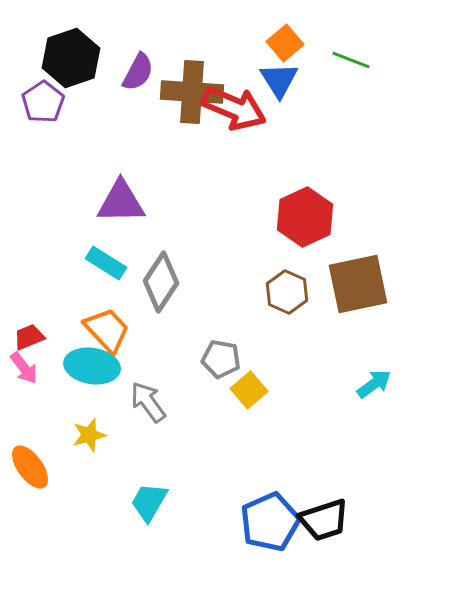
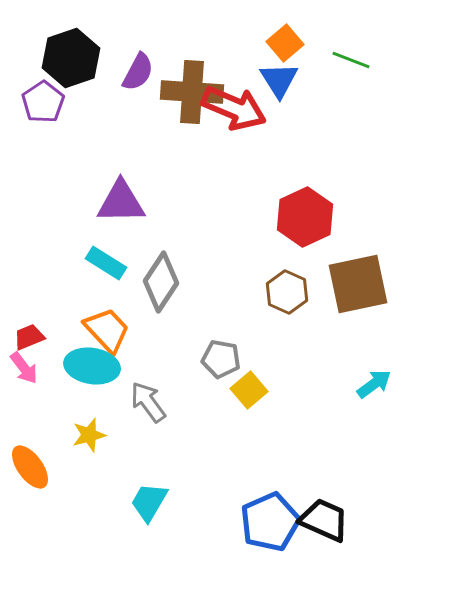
black trapezoid: rotated 138 degrees counterclockwise
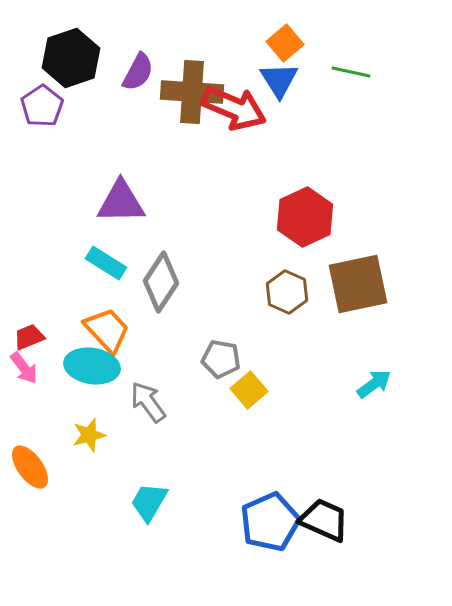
green line: moved 12 px down; rotated 9 degrees counterclockwise
purple pentagon: moved 1 px left, 4 px down
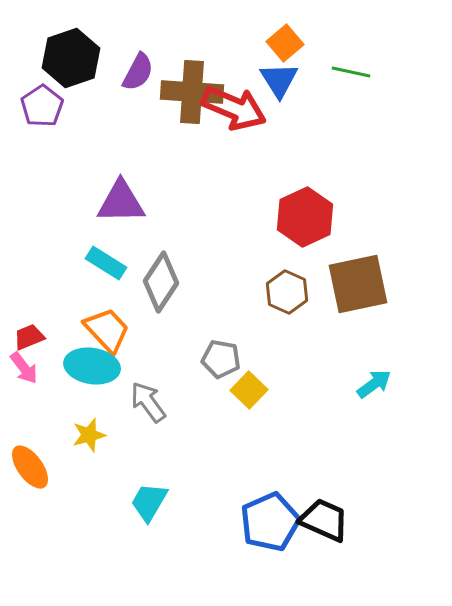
yellow square: rotated 6 degrees counterclockwise
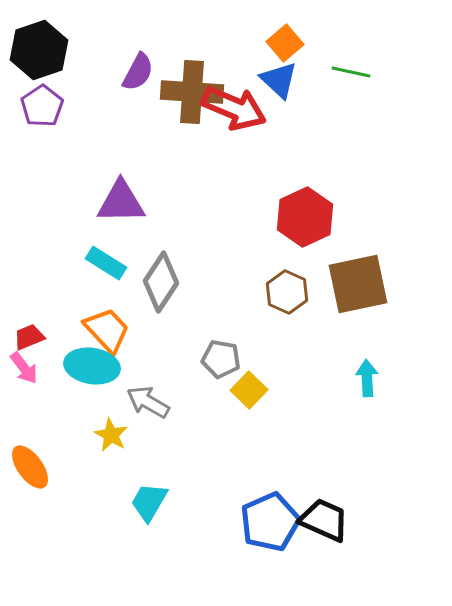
black hexagon: moved 32 px left, 8 px up
blue triangle: rotated 15 degrees counterclockwise
cyan arrow: moved 7 px left, 6 px up; rotated 57 degrees counterclockwise
gray arrow: rotated 24 degrees counterclockwise
yellow star: moved 22 px right; rotated 28 degrees counterclockwise
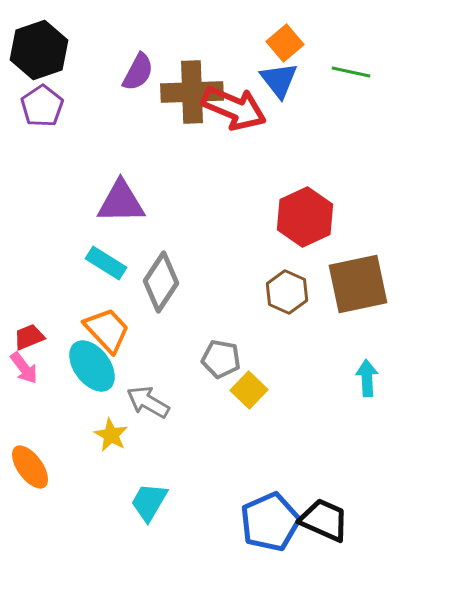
blue triangle: rotated 9 degrees clockwise
brown cross: rotated 6 degrees counterclockwise
cyan ellipse: rotated 44 degrees clockwise
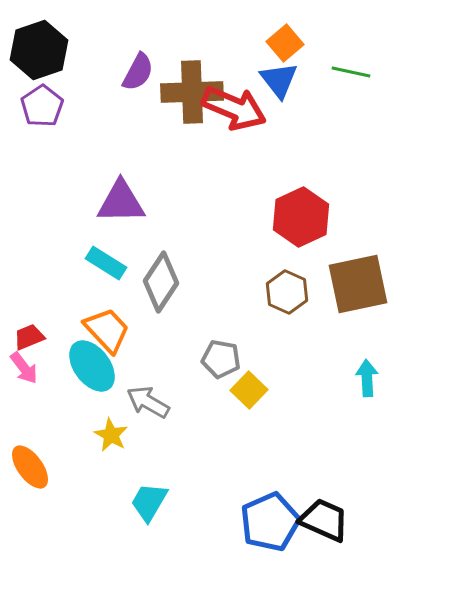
red hexagon: moved 4 px left
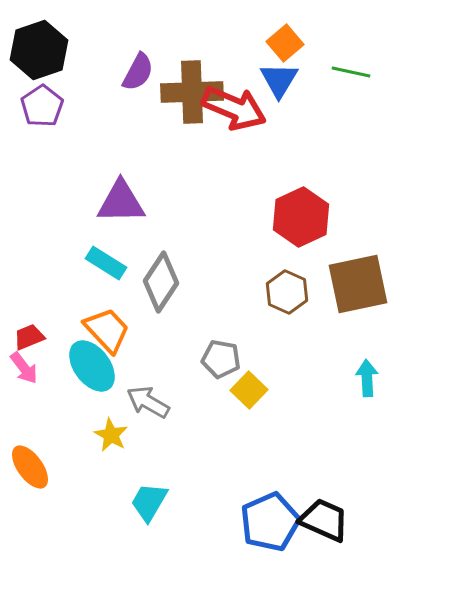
blue triangle: rotated 9 degrees clockwise
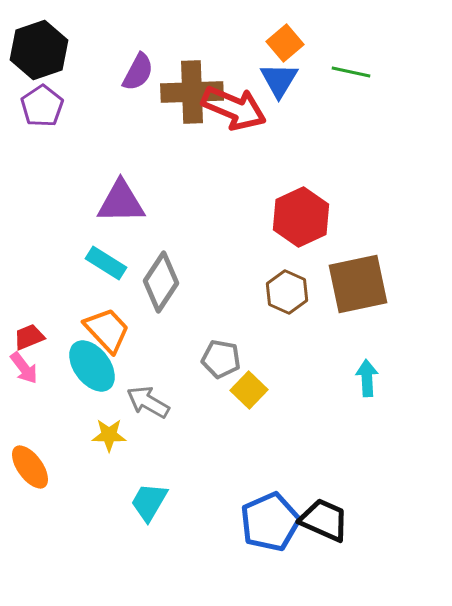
yellow star: moved 2 px left; rotated 28 degrees counterclockwise
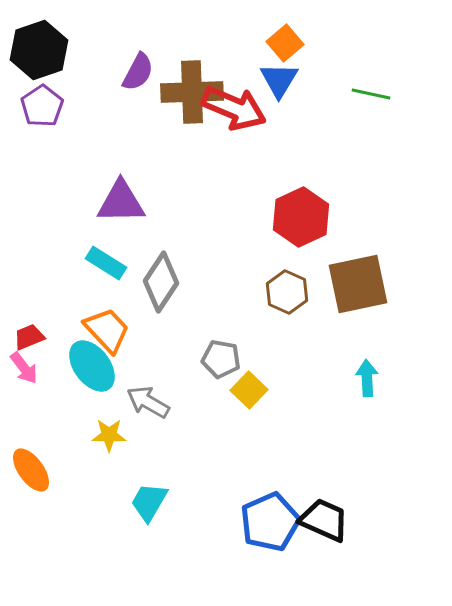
green line: moved 20 px right, 22 px down
orange ellipse: moved 1 px right, 3 px down
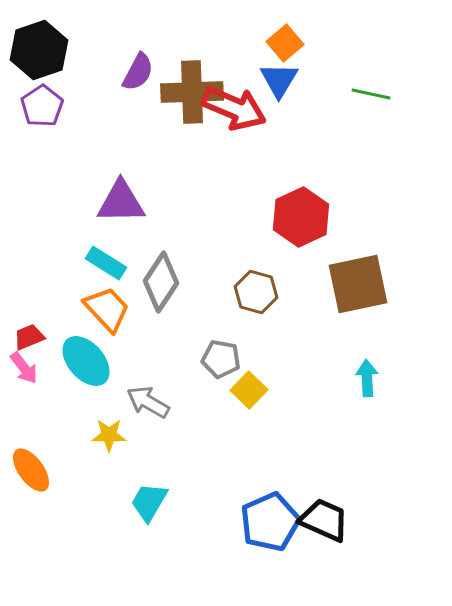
brown hexagon: moved 31 px left; rotated 9 degrees counterclockwise
orange trapezoid: moved 21 px up
cyan ellipse: moved 6 px left, 5 px up; rotated 4 degrees counterclockwise
